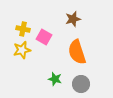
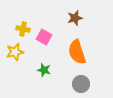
brown star: moved 2 px right, 1 px up
yellow star: moved 7 px left, 2 px down
green star: moved 11 px left, 9 px up
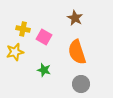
brown star: rotated 28 degrees counterclockwise
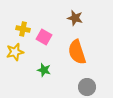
brown star: rotated 14 degrees counterclockwise
gray circle: moved 6 px right, 3 px down
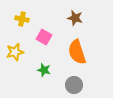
yellow cross: moved 1 px left, 10 px up
gray circle: moved 13 px left, 2 px up
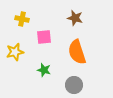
pink square: rotated 35 degrees counterclockwise
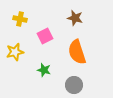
yellow cross: moved 2 px left
pink square: moved 1 px right, 1 px up; rotated 21 degrees counterclockwise
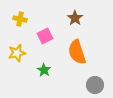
brown star: rotated 21 degrees clockwise
yellow star: moved 2 px right, 1 px down
green star: rotated 16 degrees clockwise
gray circle: moved 21 px right
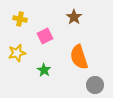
brown star: moved 1 px left, 1 px up
orange semicircle: moved 2 px right, 5 px down
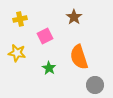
yellow cross: rotated 24 degrees counterclockwise
yellow star: rotated 24 degrees clockwise
green star: moved 5 px right, 2 px up
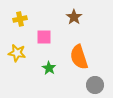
pink square: moved 1 px left, 1 px down; rotated 28 degrees clockwise
